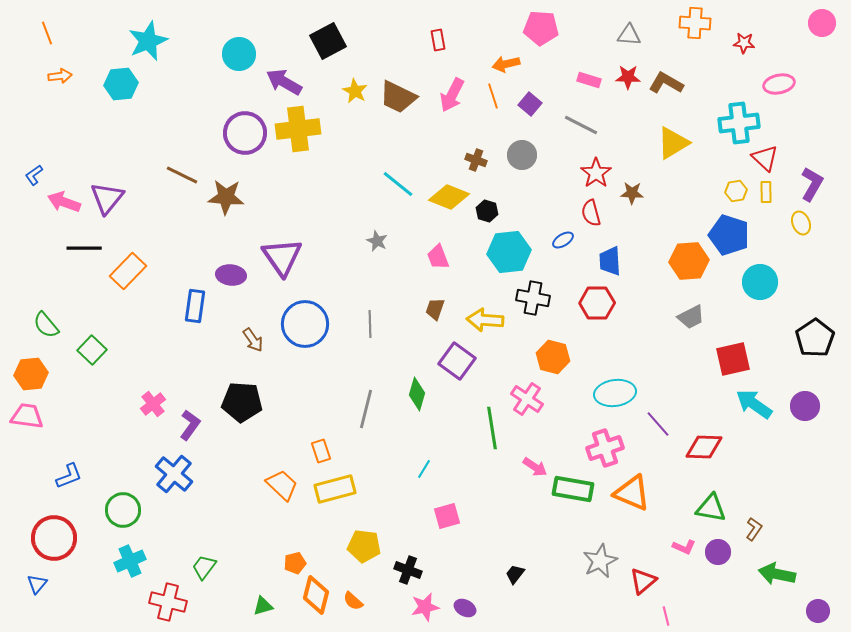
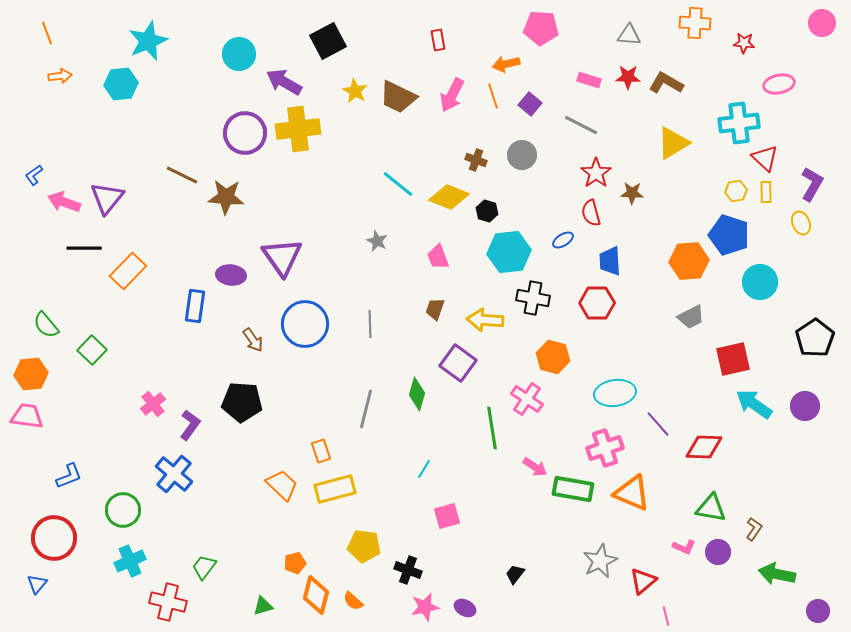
purple square at (457, 361): moved 1 px right, 2 px down
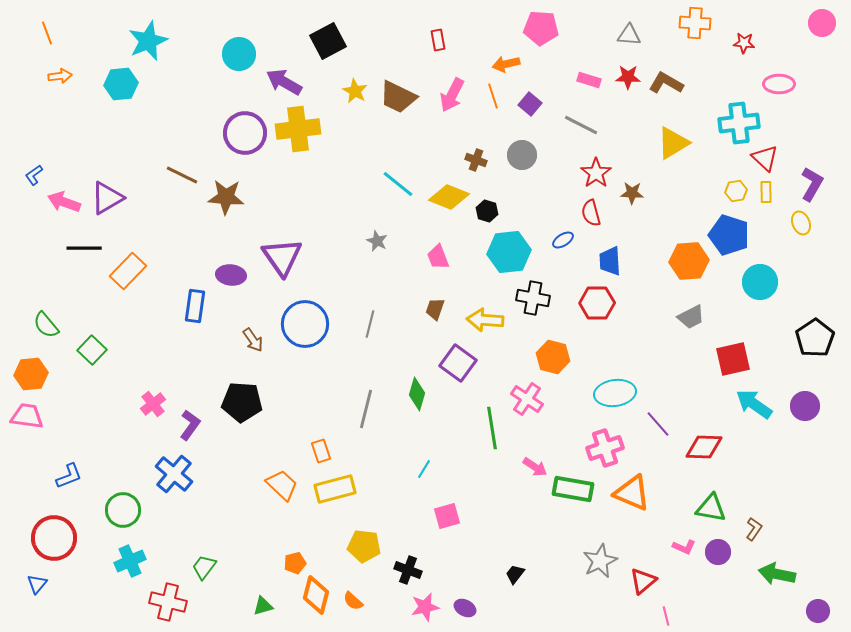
pink ellipse at (779, 84): rotated 12 degrees clockwise
purple triangle at (107, 198): rotated 21 degrees clockwise
gray line at (370, 324): rotated 16 degrees clockwise
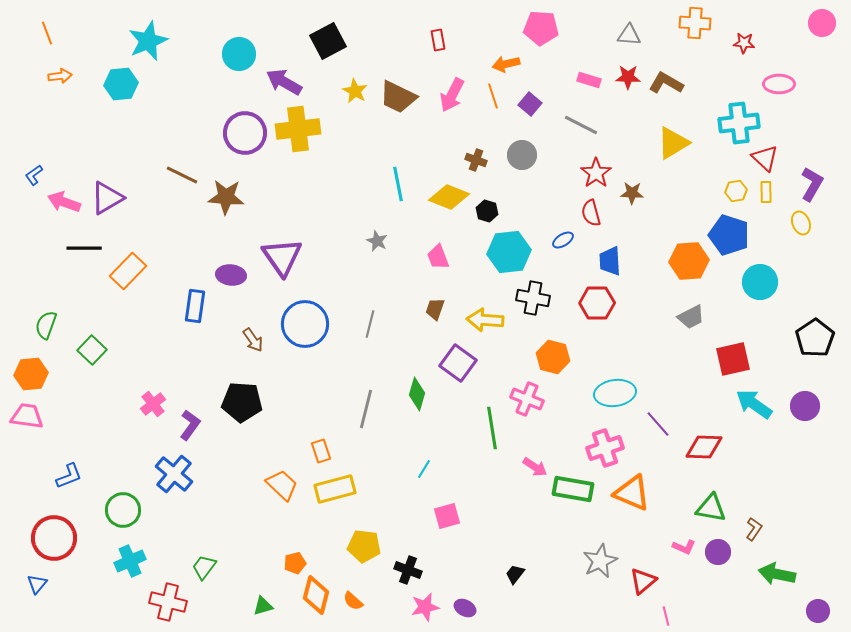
cyan line at (398, 184): rotated 40 degrees clockwise
green semicircle at (46, 325): rotated 60 degrees clockwise
pink cross at (527, 399): rotated 12 degrees counterclockwise
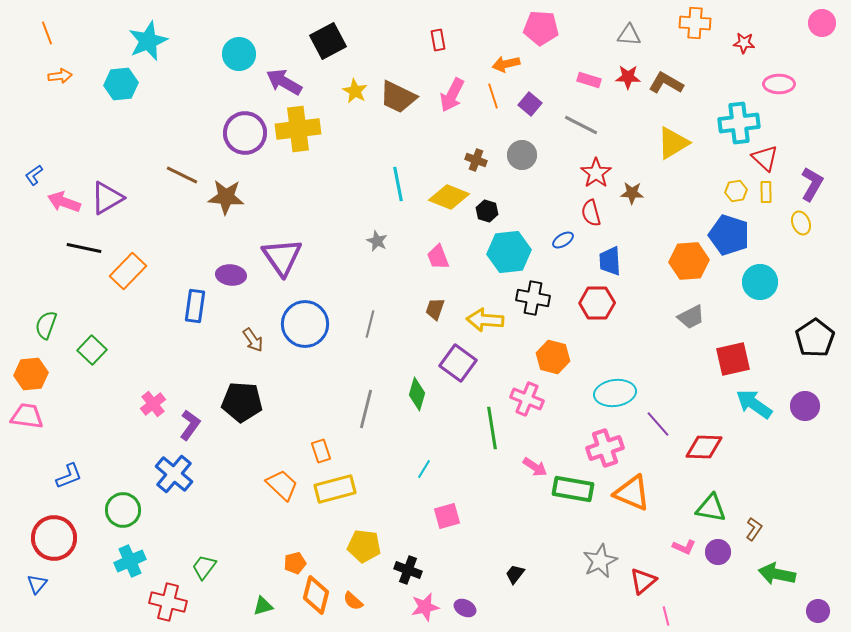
black line at (84, 248): rotated 12 degrees clockwise
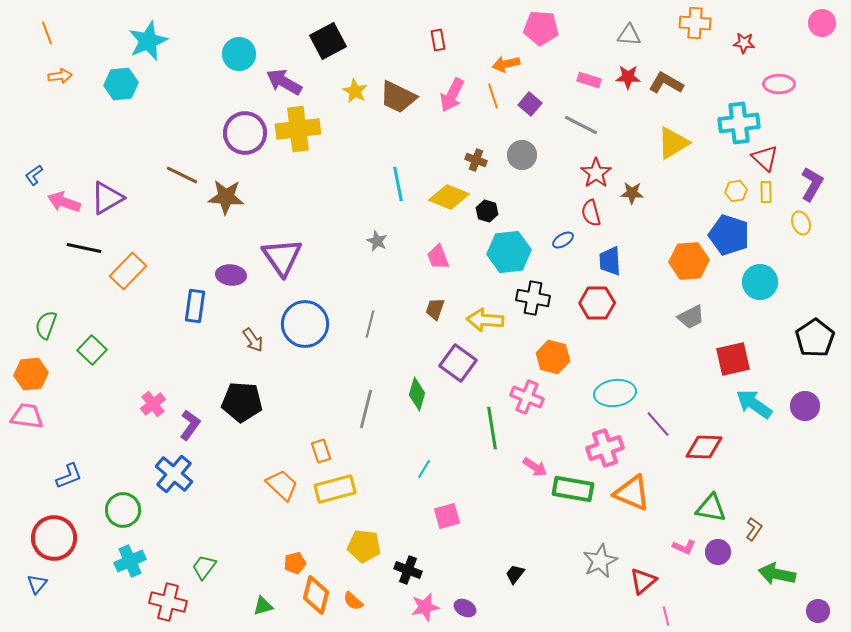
pink cross at (527, 399): moved 2 px up
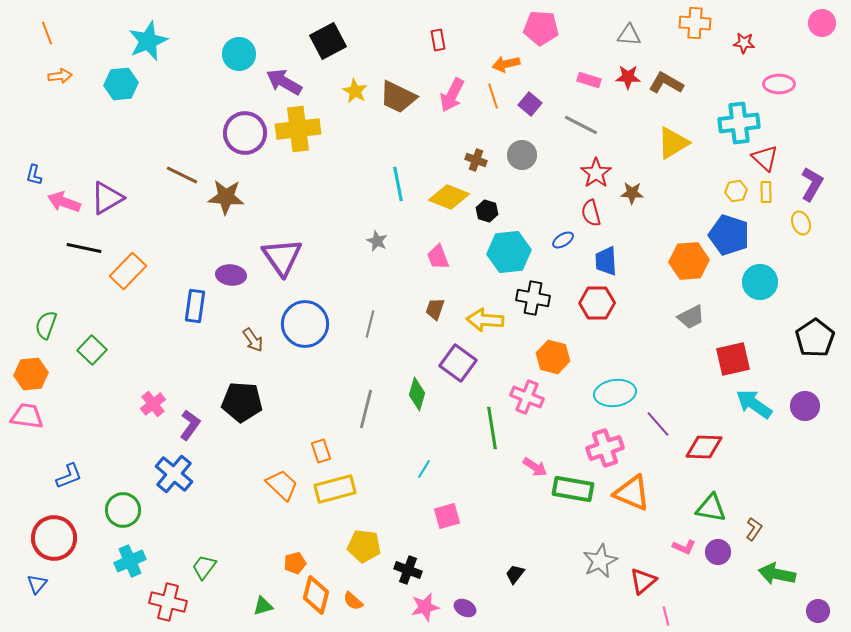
blue L-shape at (34, 175): rotated 40 degrees counterclockwise
blue trapezoid at (610, 261): moved 4 px left
